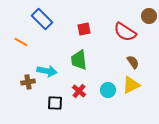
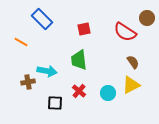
brown circle: moved 2 px left, 2 px down
cyan circle: moved 3 px down
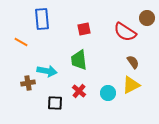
blue rectangle: rotated 40 degrees clockwise
brown cross: moved 1 px down
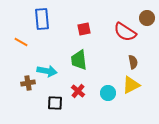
brown semicircle: rotated 24 degrees clockwise
red cross: moved 1 px left
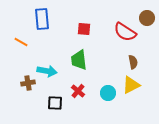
red square: rotated 16 degrees clockwise
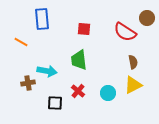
yellow triangle: moved 2 px right
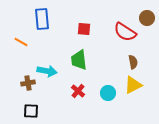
black square: moved 24 px left, 8 px down
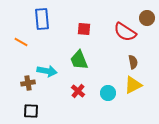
green trapezoid: rotated 15 degrees counterclockwise
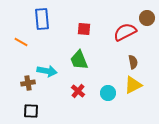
red semicircle: rotated 120 degrees clockwise
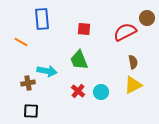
cyan circle: moved 7 px left, 1 px up
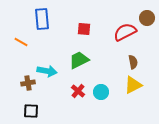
green trapezoid: rotated 85 degrees clockwise
